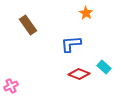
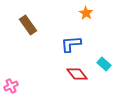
cyan rectangle: moved 3 px up
red diamond: moved 2 px left; rotated 30 degrees clockwise
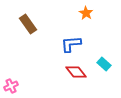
brown rectangle: moved 1 px up
red diamond: moved 1 px left, 2 px up
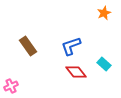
orange star: moved 18 px right; rotated 16 degrees clockwise
brown rectangle: moved 22 px down
blue L-shape: moved 2 px down; rotated 15 degrees counterclockwise
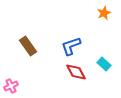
red diamond: rotated 10 degrees clockwise
